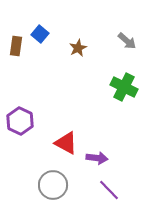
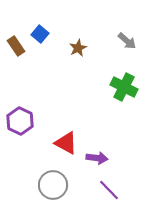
brown rectangle: rotated 42 degrees counterclockwise
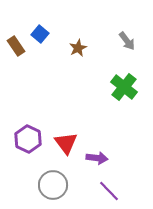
gray arrow: rotated 12 degrees clockwise
green cross: rotated 12 degrees clockwise
purple hexagon: moved 8 px right, 18 px down
red triangle: rotated 25 degrees clockwise
purple line: moved 1 px down
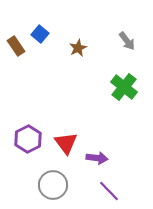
purple hexagon: rotated 8 degrees clockwise
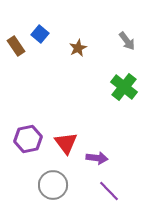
purple hexagon: rotated 16 degrees clockwise
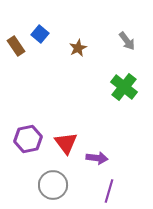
purple line: rotated 60 degrees clockwise
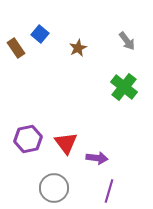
brown rectangle: moved 2 px down
gray circle: moved 1 px right, 3 px down
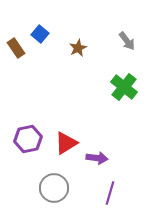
red triangle: rotated 35 degrees clockwise
purple line: moved 1 px right, 2 px down
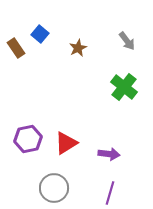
purple arrow: moved 12 px right, 4 px up
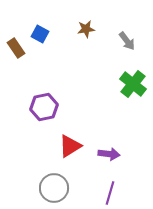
blue square: rotated 12 degrees counterclockwise
brown star: moved 8 px right, 19 px up; rotated 18 degrees clockwise
green cross: moved 9 px right, 3 px up
purple hexagon: moved 16 px right, 32 px up
red triangle: moved 4 px right, 3 px down
